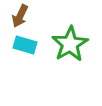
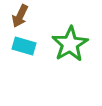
cyan rectangle: moved 1 px left, 1 px down
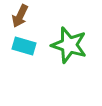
green star: moved 1 px left, 1 px down; rotated 24 degrees counterclockwise
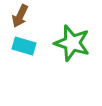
green star: moved 3 px right, 2 px up
